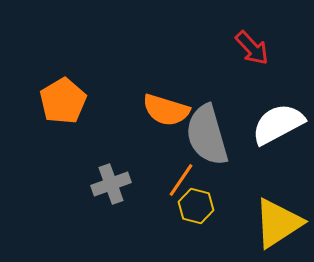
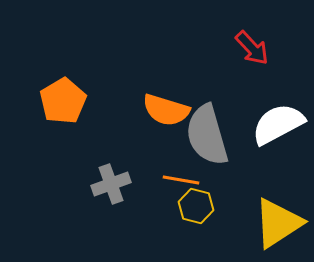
orange line: rotated 66 degrees clockwise
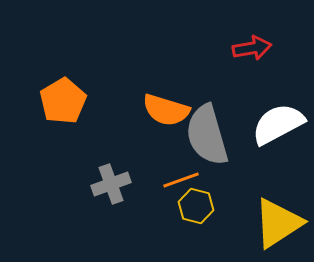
red arrow: rotated 57 degrees counterclockwise
orange line: rotated 30 degrees counterclockwise
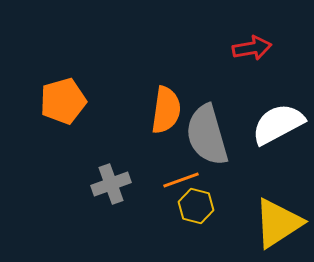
orange pentagon: rotated 15 degrees clockwise
orange semicircle: rotated 99 degrees counterclockwise
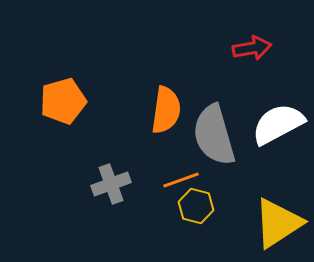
gray semicircle: moved 7 px right
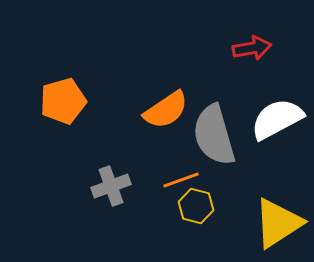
orange semicircle: rotated 48 degrees clockwise
white semicircle: moved 1 px left, 5 px up
gray cross: moved 2 px down
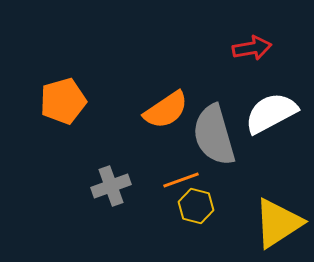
white semicircle: moved 6 px left, 6 px up
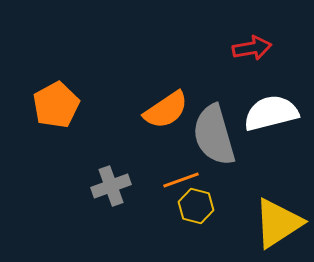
orange pentagon: moved 7 px left, 4 px down; rotated 12 degrees counterclockwise
white semicircle: rotated 14 degrees clockwise
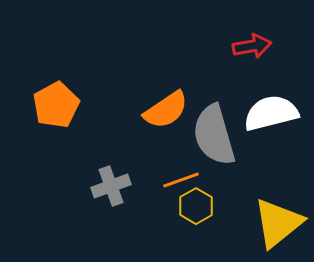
red arrow: moved 2 px up
yellow hexagon: rotated 16 degrees clockwise
yellow triangle: rotated 6 degrees counterclockwise
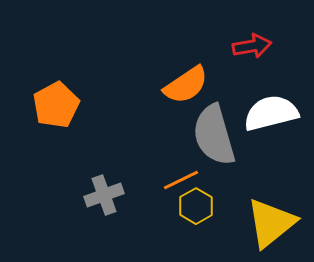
orange semicircle: moved 20 px right, 25 px up
orange line: rotated 6 degrees counterclockwise
gray cross: moved 7 px left, 9 px down
yellow triangle: moved 7 px left
